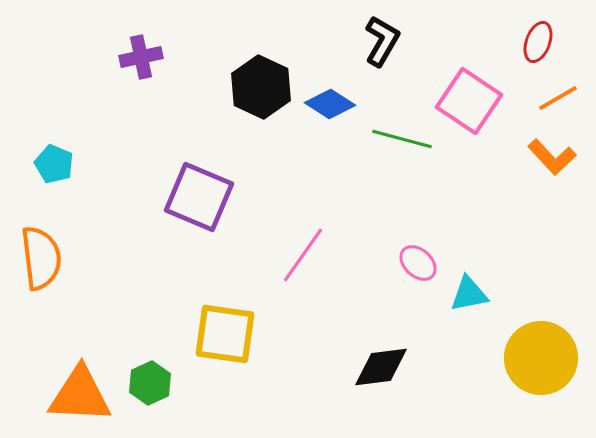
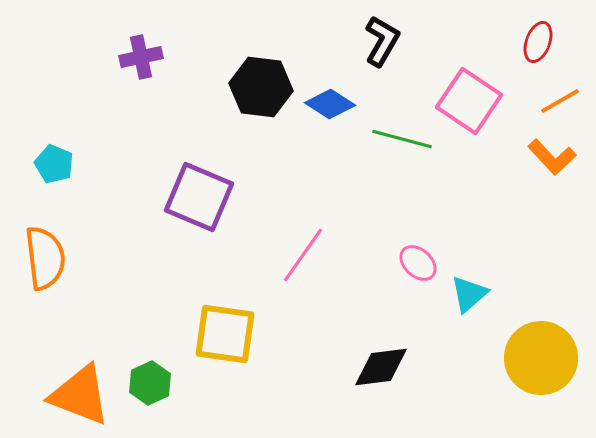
black hexagon: rotated 18 degrees counterclockwise
orange line: moved 2 px right, 3 px down
orange semicircle: moved 4 px right
cyan triangle: rotated 30 degrees counterclockwise
orange triangle: rotated 18 degrees clockwise
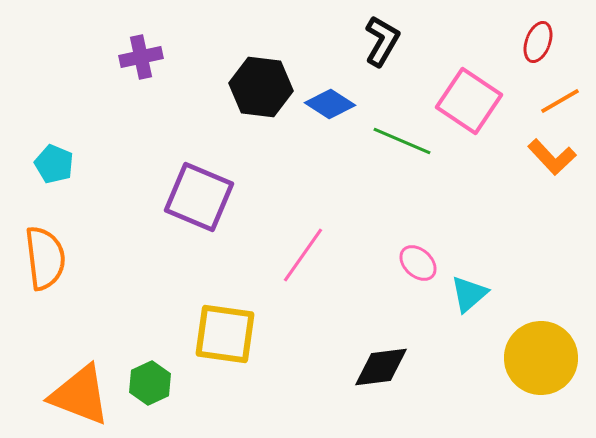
green line: moved 2 px down; rotated 8 degrees clockwise
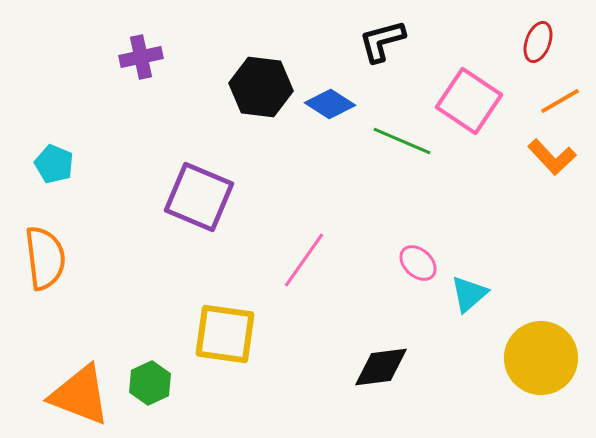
black L-shape: rotated 135 degrees counterclockwise
pink line: moved 1 px right, 5 px down
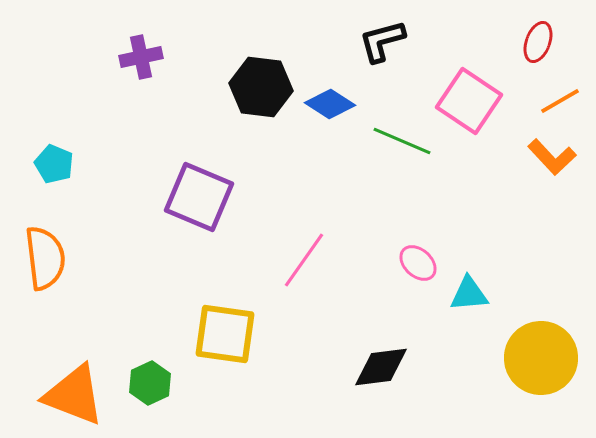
cyan triangle: rotated 36 degrees clockwise
orange triangle: moved 6 px left
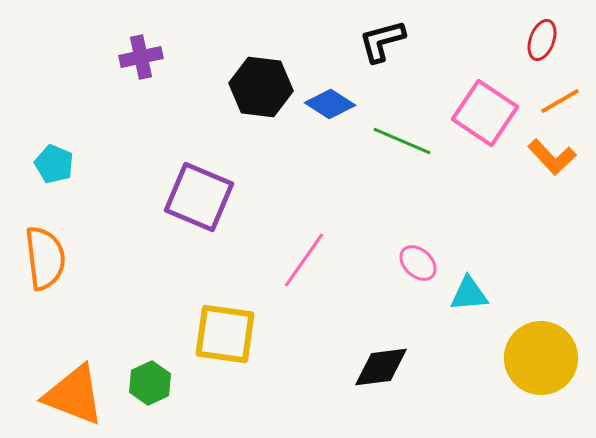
red ellipse: moved 4 px right, 2 px up
pink square: moved 16 px right, 12 px down
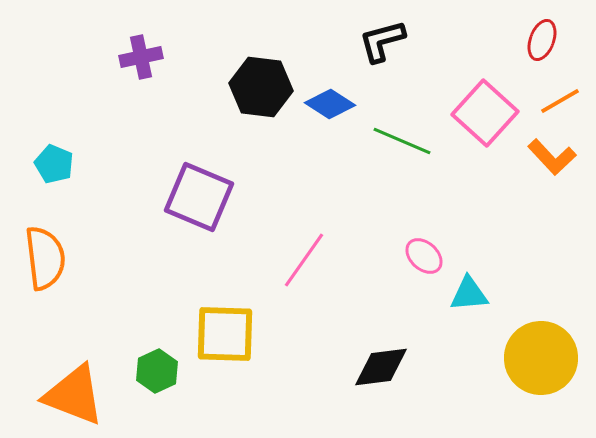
pink square: rotated 8 degrees clockwise
pink ellipse: moved 6 px right, 7 px up
yellow square: rotated 6 degrees counterclockwise
green hexagon: moved 7 px right, 12 px up
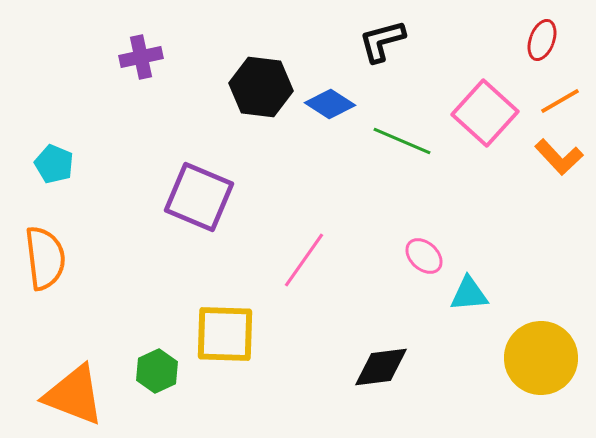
orange L-shape: moved 7 px right
